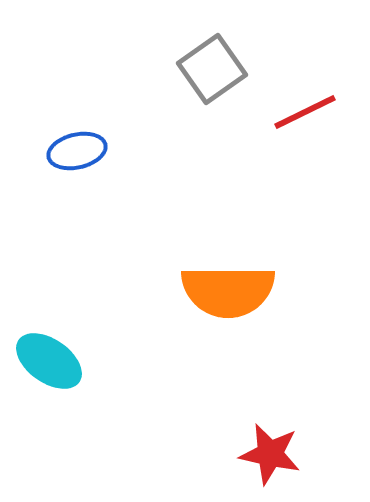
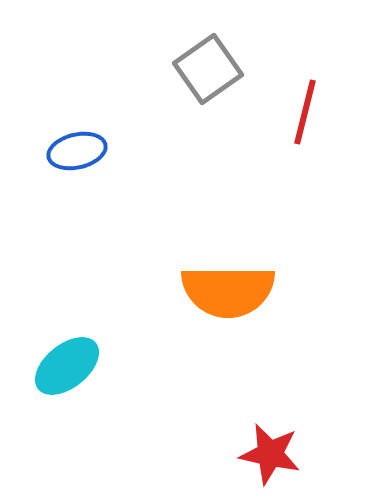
gray square: moved 4 px left
red line: rotated 50 degrees counterclockwise
cyan ellipse: moved 18 px right, 5 px down; rotated 74 degrees counterclockwise
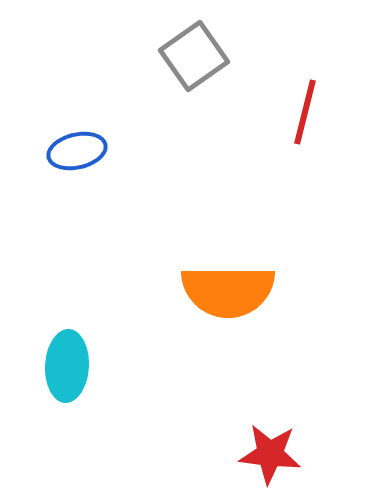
gray square: moved 14 px left, 13 px up
cyan ellipse: rotated 48 degrees counterclockwise
red star: rotated 6 degrees counterclockwise
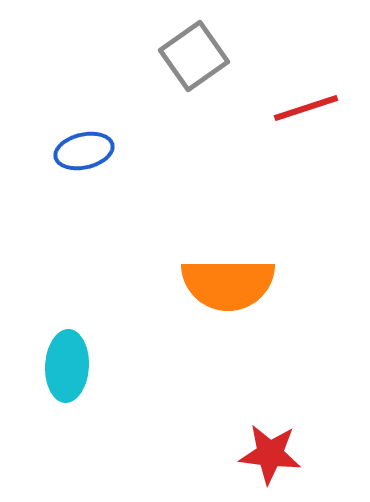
red line: moved 1 px right, 4 px up; rotated 58 degrees clockwise
blue ellipse: moved 7 px right
orange semicircle: moved 7 px up
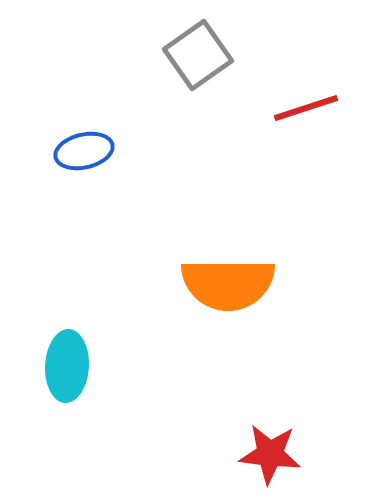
gray square: moved 4 px right, 1 px up
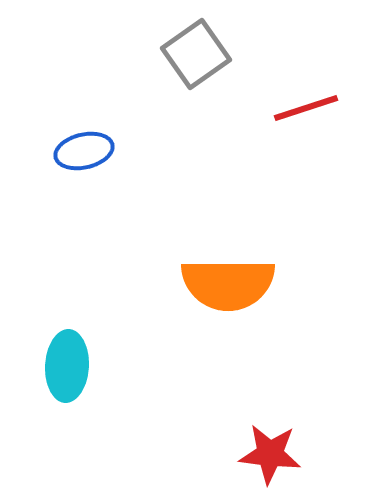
gray square: moved 2 px left, 1 px up
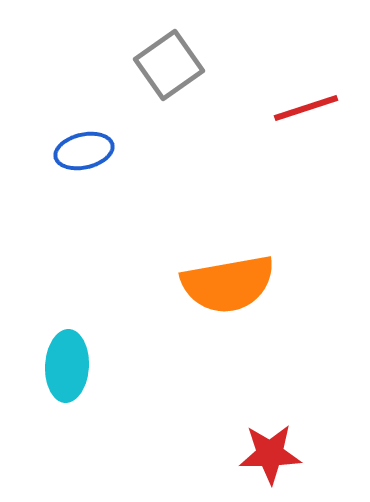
gray square: moved 27 px left, 11 px down
orange semicircle: rotated 10 degrees counterclockwise
red star: rotated 8 degrees counterclockwise
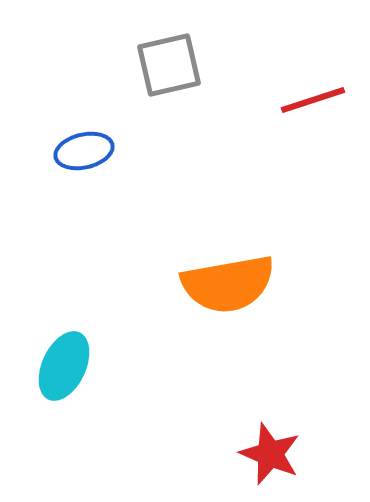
gray square: rotated 22 degrees clockwise
red line: moved 7 px right, 8 px up
cyan ellipse: moved 3 px left; rotated 22 degrees clockwise
red star: rotated 24 degrees clockwise
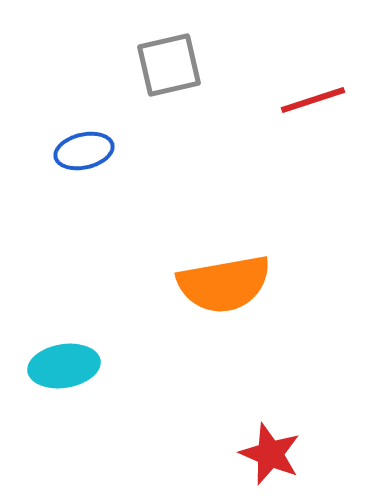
orange semicircle: moved 4 px left
cyan ellipse: rotated 56 degrees clockwise
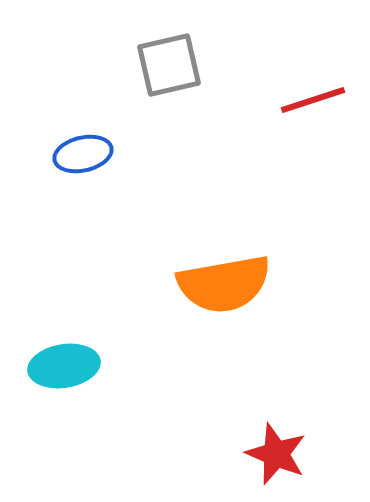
blue ellipse: moved 1 px left, 3 px down
red star: moved 6 px right
